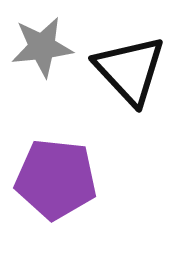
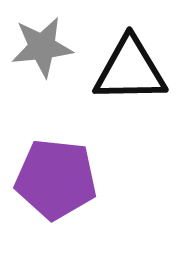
black triangle: rotated 48 degrees counterclockwise
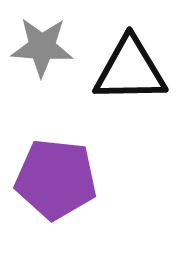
gray star: rotated 10 degrees clockwise
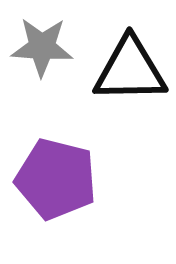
purple pentagon: rotated 8 degrees clockwise
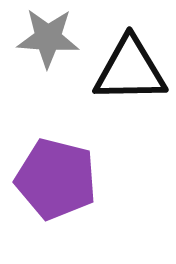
gray star: moved 6 px right, 9 px up
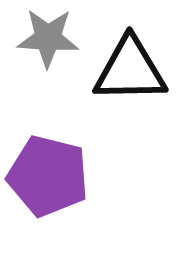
purple pentagon: moved 8 px left, 3 px up
